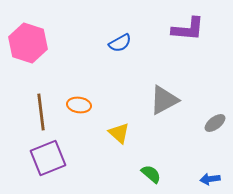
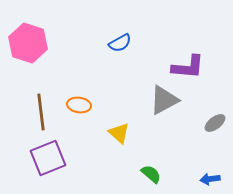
purple L-shape: moved 38 px down
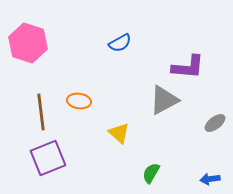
orange ellipse: moved 4 px up
green semicircle: moved 1 px up; rotated 100 degrees counterclockwise
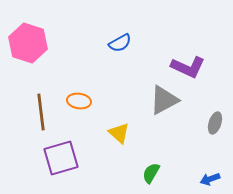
purple L-shape: rotated 20 degrees clockwise
gray ellipse: rotated 35 degrees counterclockwise
purple square: moved 13 px right; rotated 6 degrees clockwise
blue arrow: rotated 12 degrees counterclockwise
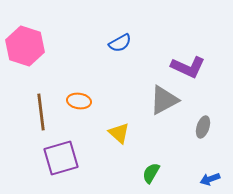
pink hexagon: moved 3 px left, 3 px down
gray ellipse: moved 12 px left, 4 px down
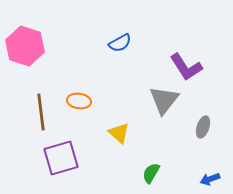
purple L-shape: moved 2 px left; rotated 32 degrees clockwise
gray triangle: rotated 24 degrees counterclockwise
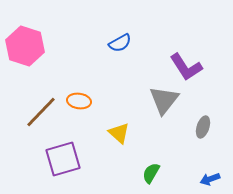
brown line: rotated 51 degrees clockwise
purple square: moved 2 px right, 1 px down
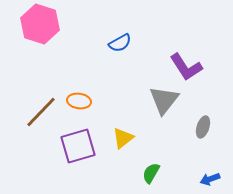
pink hexagon: moved 15 px right, 22 px up
yellow triangle: moved 4 px right, 5 px down; rotated 40 degrees clockwise
purple square: moved 15 px right, 13 px up
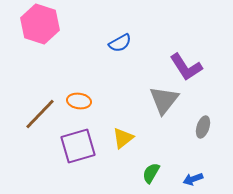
brown line: moved 1 px left, 2 px down
blue arrow: moved 17 px left
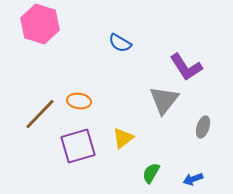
blue semicircle: rotated 60 degrees clockwise
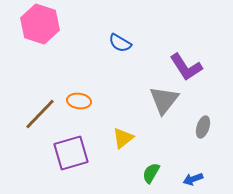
purple square: moved 7 px left, 7 px down
